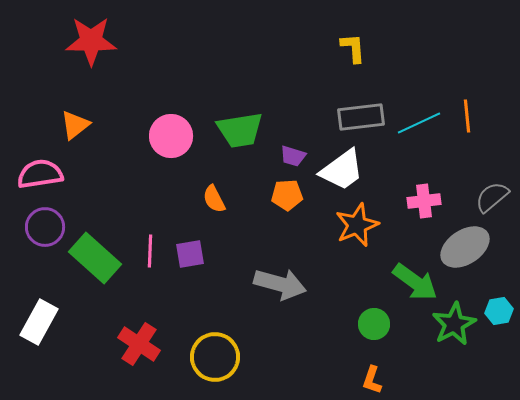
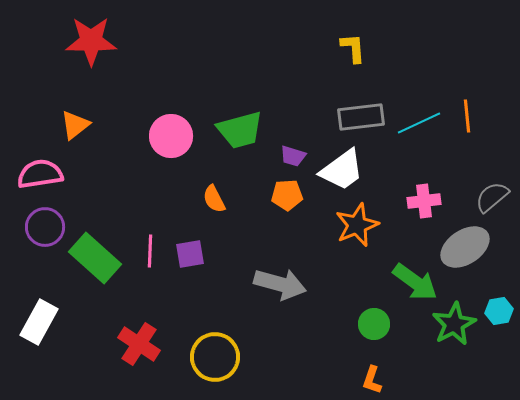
green trapezoid: rotated 6 degrees counterclockwise
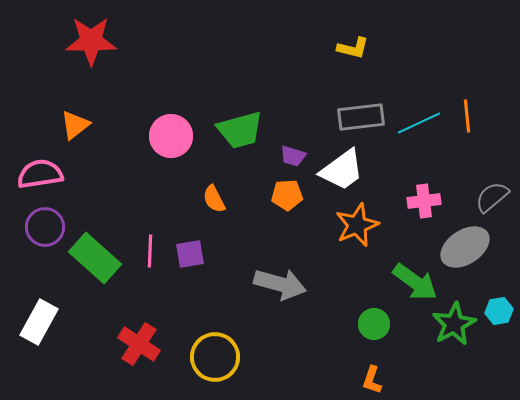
yellow L-shape: rotated 108 degrees clockwise
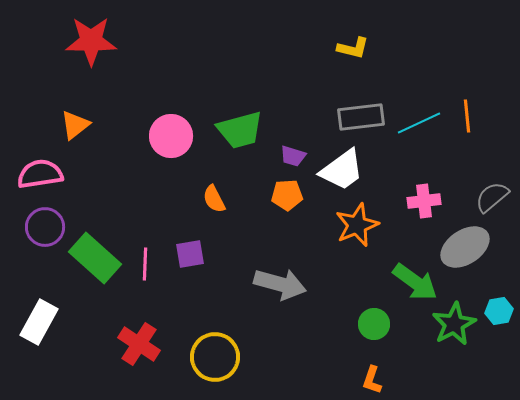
pink line: moved 5 px left, 13 px down
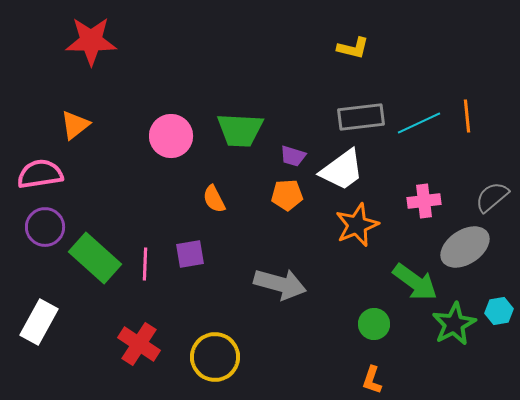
green trapezoid: rotated 18 degrees clockwise
